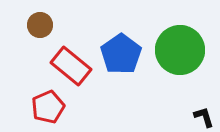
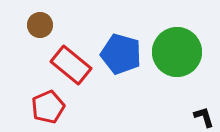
green circle: moved 3 px left, 2 px down
blue pentagon: rotated 21 degrees counterclockwise
red rectangle: moved 1 px up
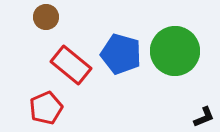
brown circle: moved 6 px right, 8 px up
green circle: moved 2 px left, 1 px up
red pentagon: moved 2 px left, 1 px down
black L-shape: rotated 85 degrees clockwise
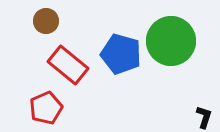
brown circle: moved 4 px down
green circle: moved 4 px left, 10 px up
red rectangle: moved 3 px left
black L-shape: rotated 50 degrees counterclockwise
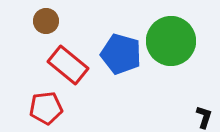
red pentagon: rotated 16 degrees clockwise
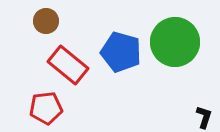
green circle: moved 4 px right, 1 px down
blue pentagon: moved 2 px up
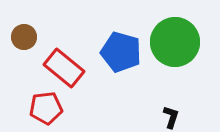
brown circle: moved 22 px left, 16 px down
red rectangle: moved 4 px left, 3 px down
black L-shape: moved 33 px left
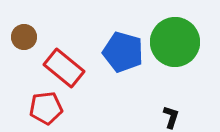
blue pentagon: moved 2 px right
